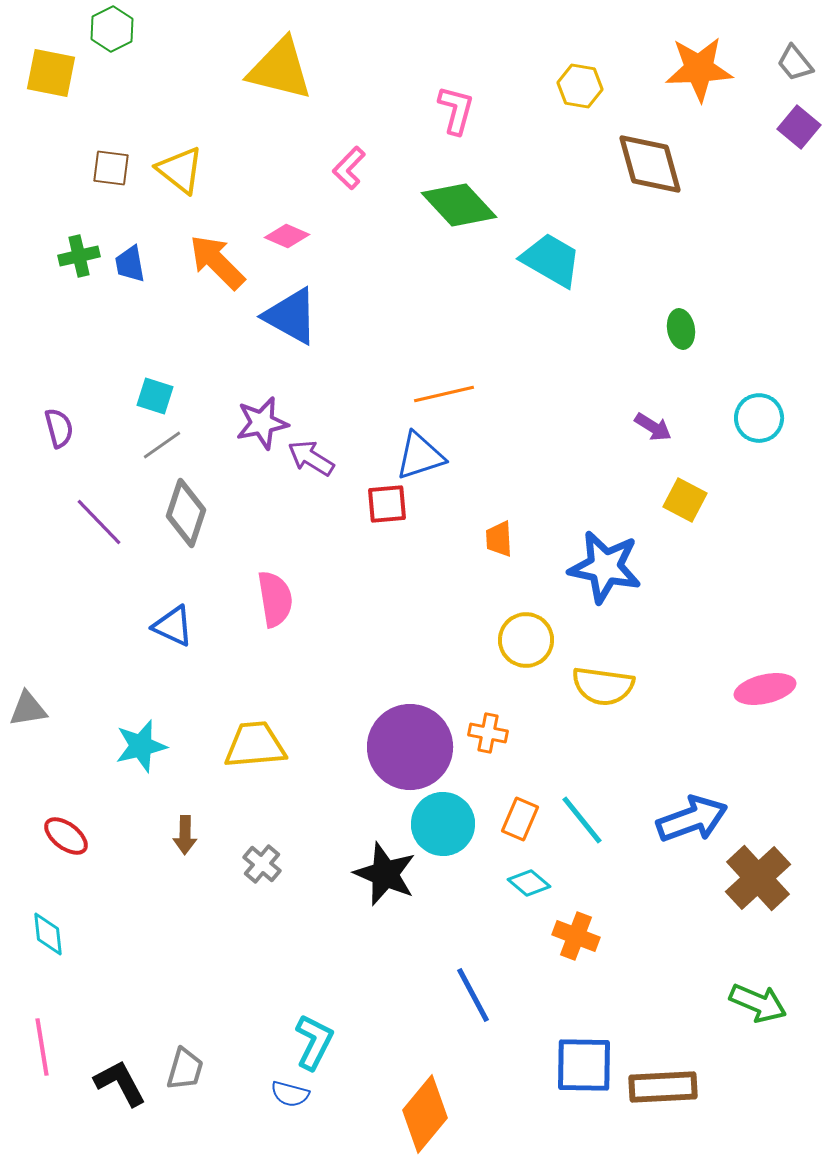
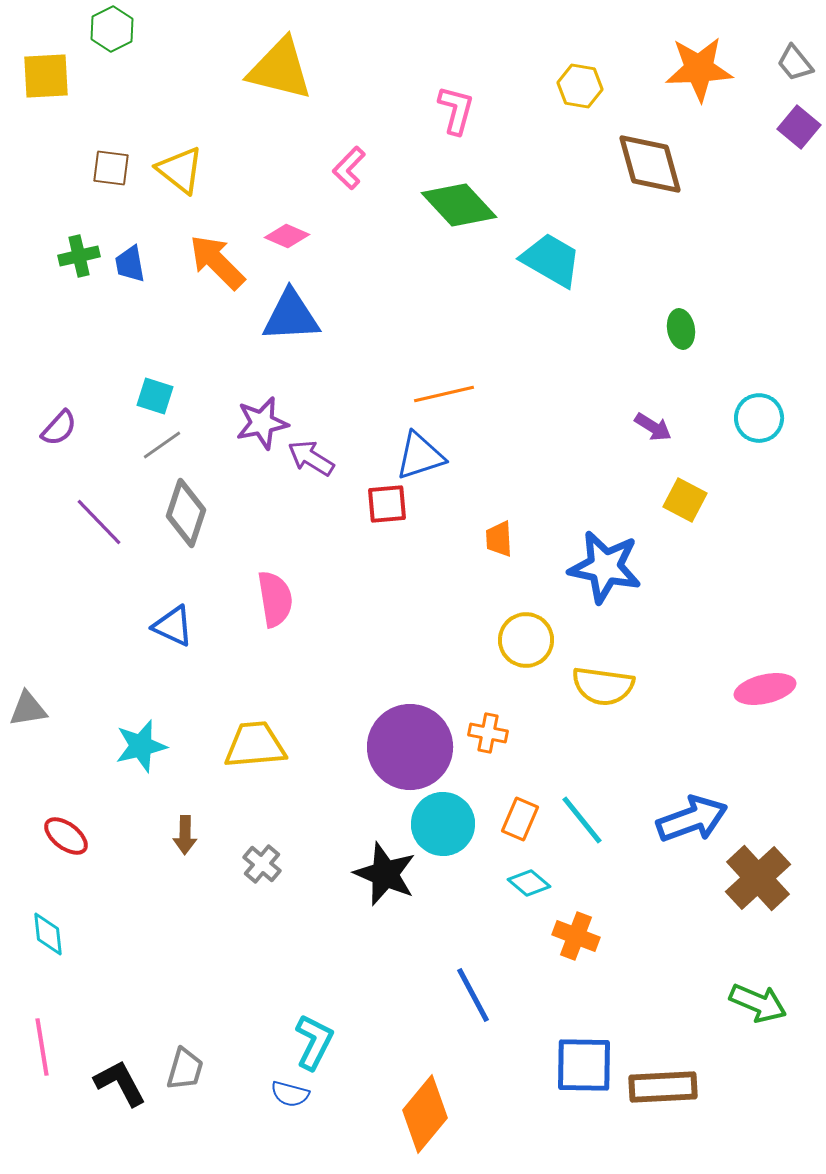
yellow square at (51, 73): moved 5 px left, 3 px down; rotated 14 degrees counterclockwise
blue triangle at (291, 316): rotated 32 degrees counterclockwise
purple semicircle at (59, 428): rotated 57 degrees clockwise
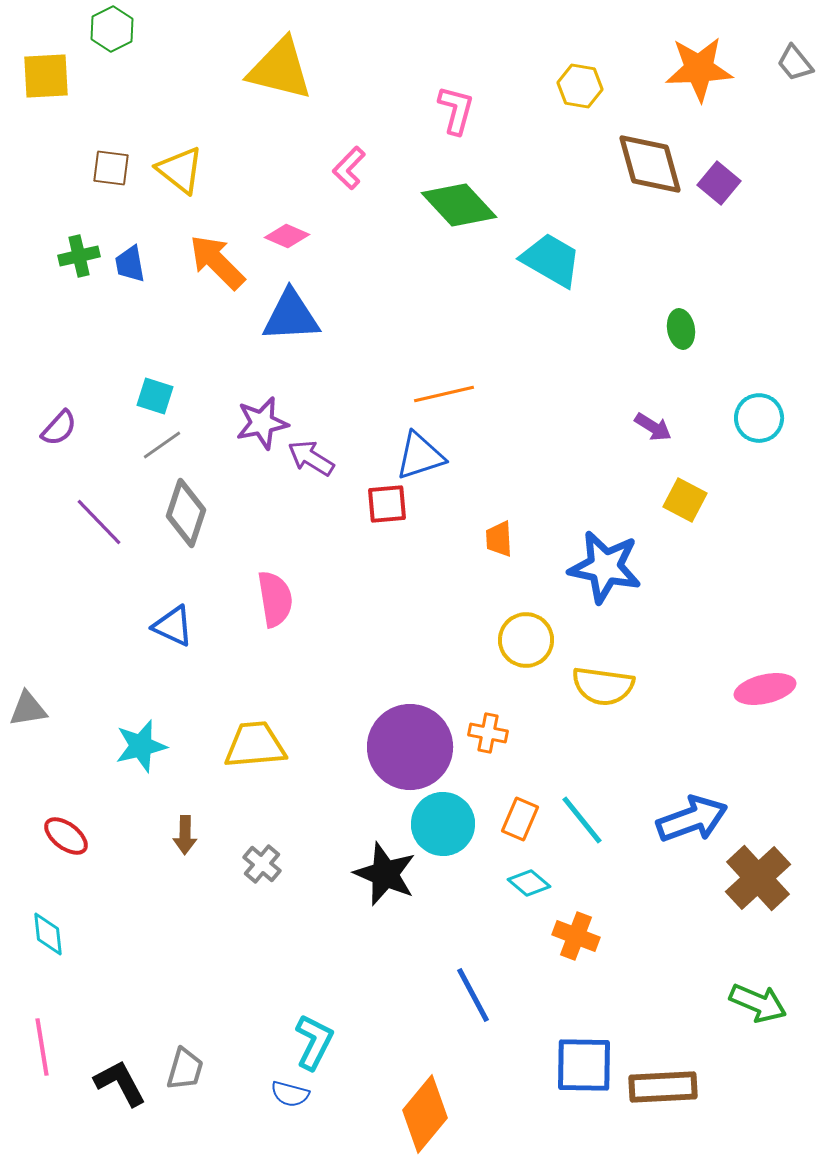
purple square at (799, 127): moved 80 px left, 56 px down
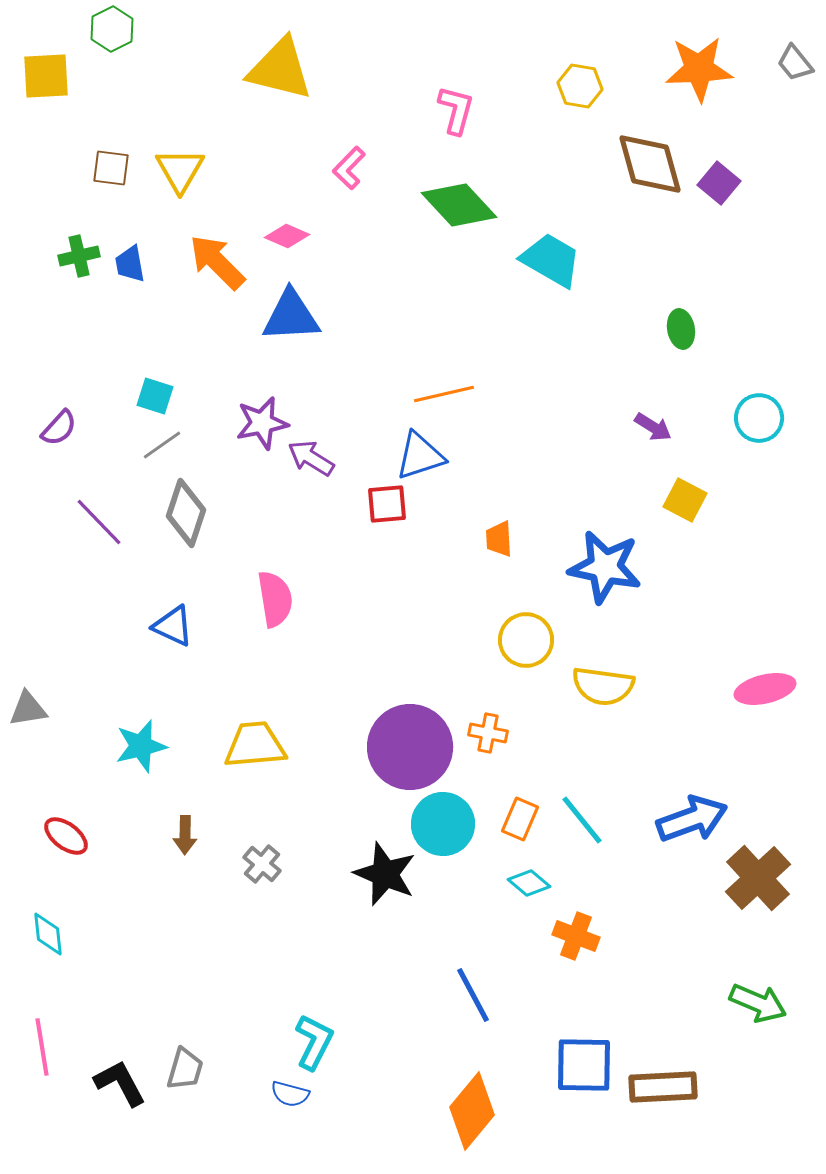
yellow triangle at (180, 170): rotated 22 degrees clockwise
orange diamond at (425, 1114): moved 47 px right, 3 px up
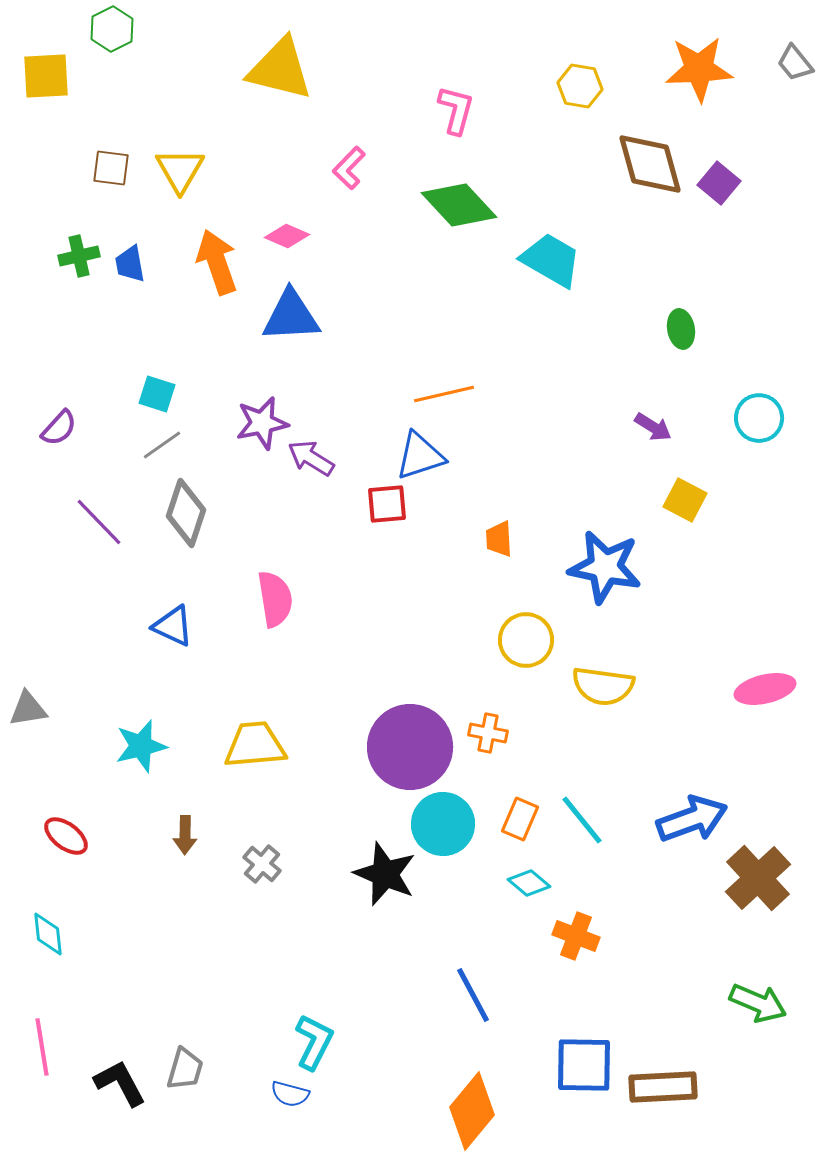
orange arrow at (217, 262): rotated 26 degrees clockwise
cyan square at (155, 396): moved 2 px right, 2 px up
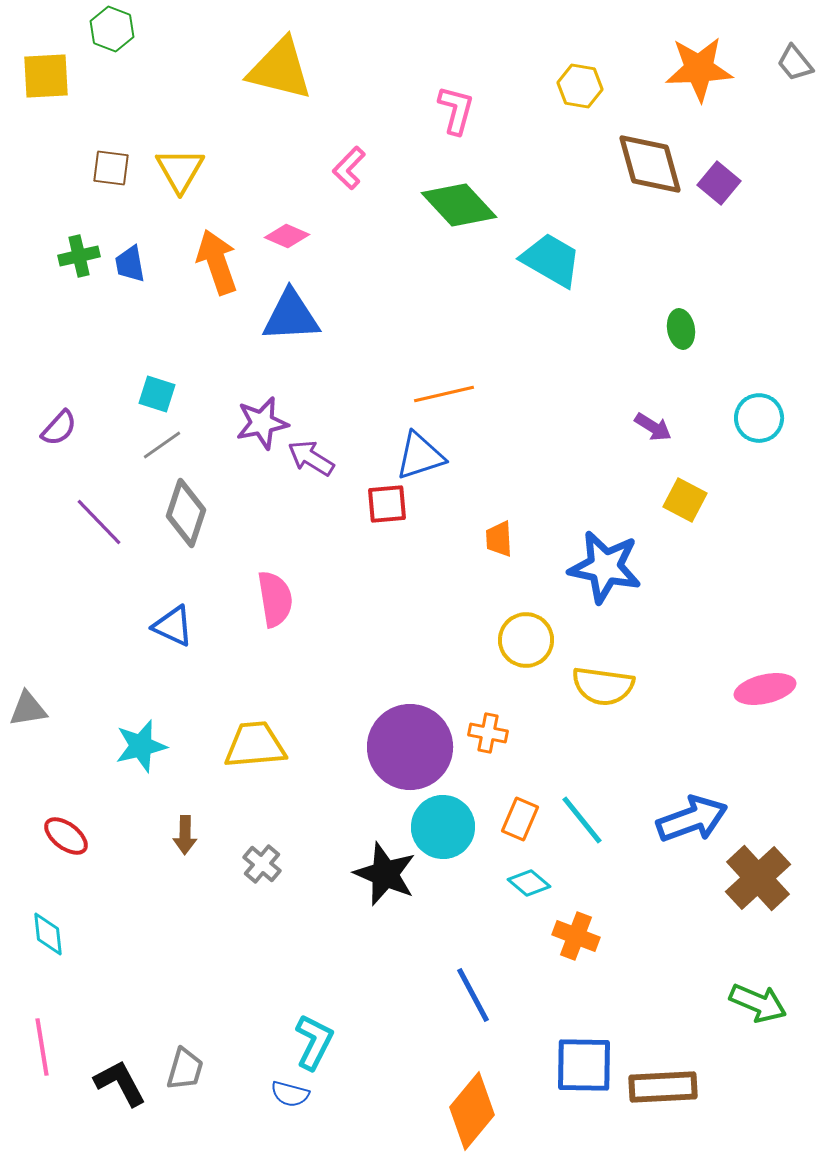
green hexagon at (112, 29): rotated 12 degrees counterclockwise
cyan circle at (443, 824): moved 3 px down
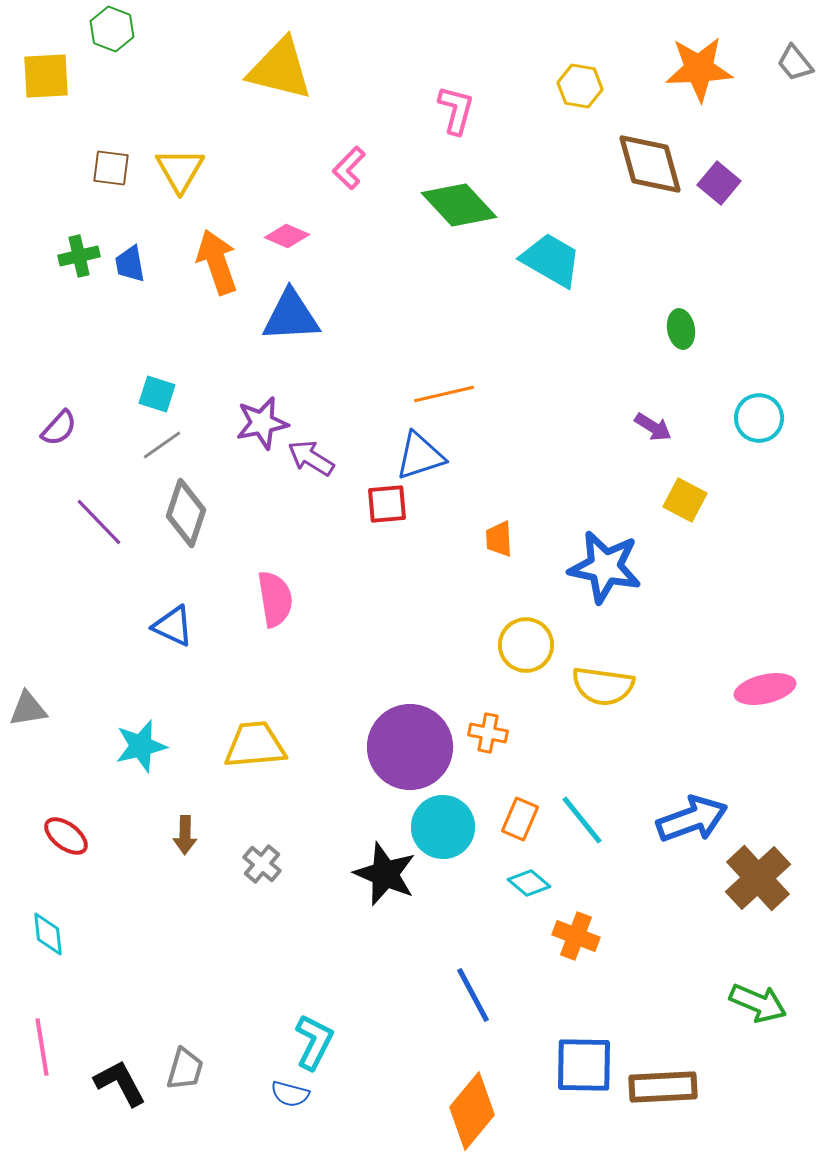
yellow circle at (526, 640): moved 5 px down
